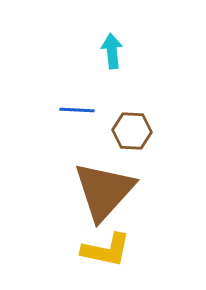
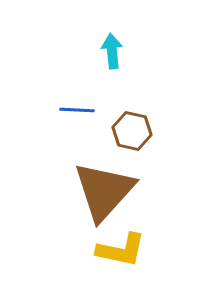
brown hexagon: rotated 9 degrees clockwise
yellow L-shape: moved 15 px right
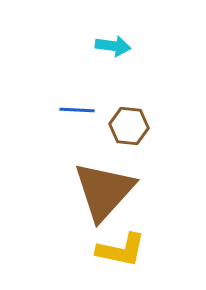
cyan arrow: moved 1 px right, 5 px up; rotated 104 degrees clockwise
brown hexagon: moved 3 px left, 5 px up; rotated 6 degrees counterclockwise
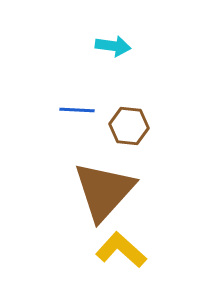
yellow L-shape: rotated 150 degrees counterclockwise
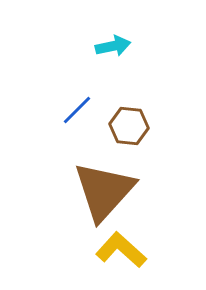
cyan arrow: rotated 20 degrees counterclockwise
blue line: rotated 48 degrees counterclockwise
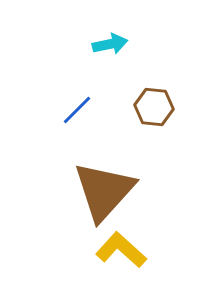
cyan arrow: moved 3 px left, 2 px up
brown hexagon: moved 25 px right, 19 px up
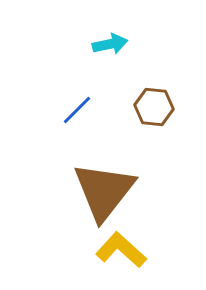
brown triangle: rotated 4 degrees counterclockwise
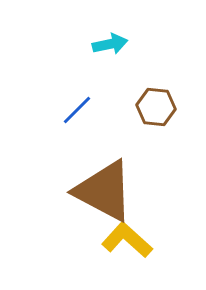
brown hexagon: moved 2 px right
brown triangle: rotated 40 degrees counterclockwise
yellow L-shape: moved 6 px right, 10 px up
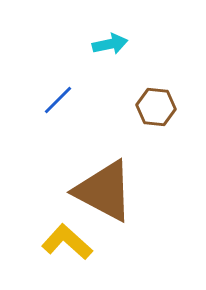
blue line: moved 19 px left, 10 px up
yellow L-shape: moved 60 px left, 2 px down
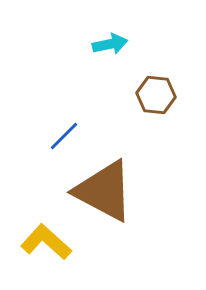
blue line: moved 6 px right, 36 px down
brown hexagon: moved 12 px up
yellow L-shape: moved 21 px left
